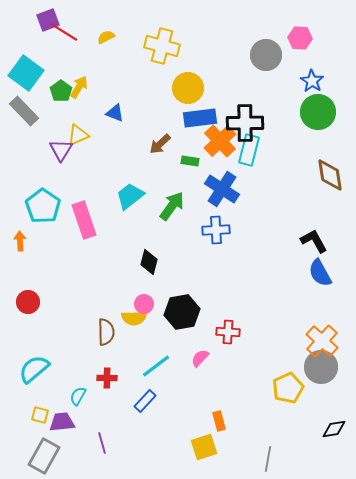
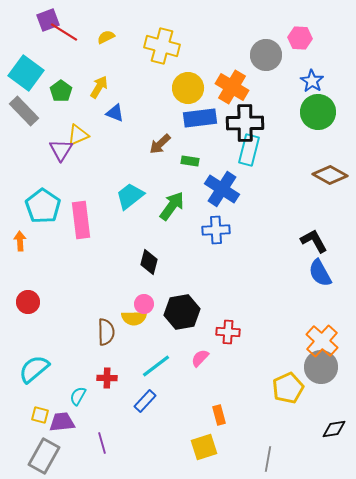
yellow arrow at (79, 87): moved 20 px right
orange cross at (220, 141): moved 12 px right, 54 px up; rotated 16 degrees counterclockwise
brown diamond at (330, 175): rotated 52 degrees counterclockwise
pink rectangle at (84, 220): moved 3 px left; rotated 12 degrees clockwise
orange rectangle at (219, 421): moved 6 px up
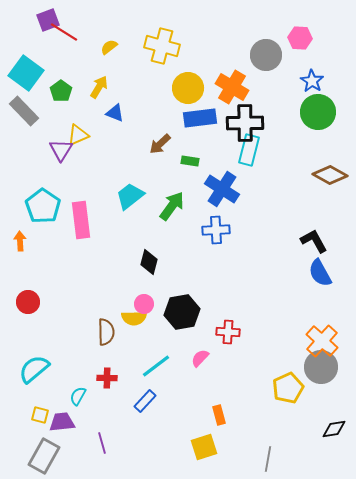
yellow semicircle at (106, 37): moved 3 px right, 10 px down; rotated 12 degrees counterclockwise
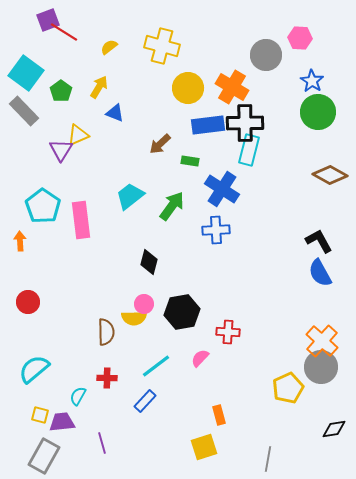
blue rectangle at (200, 118): moved 8 px right, 7 px down
black L-shape at (314, 241): moved 5 px right
